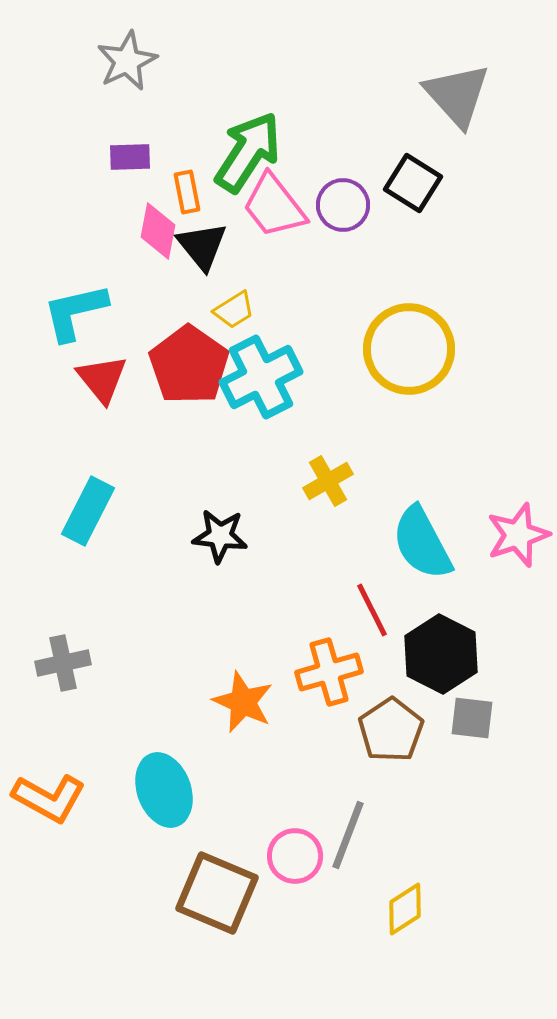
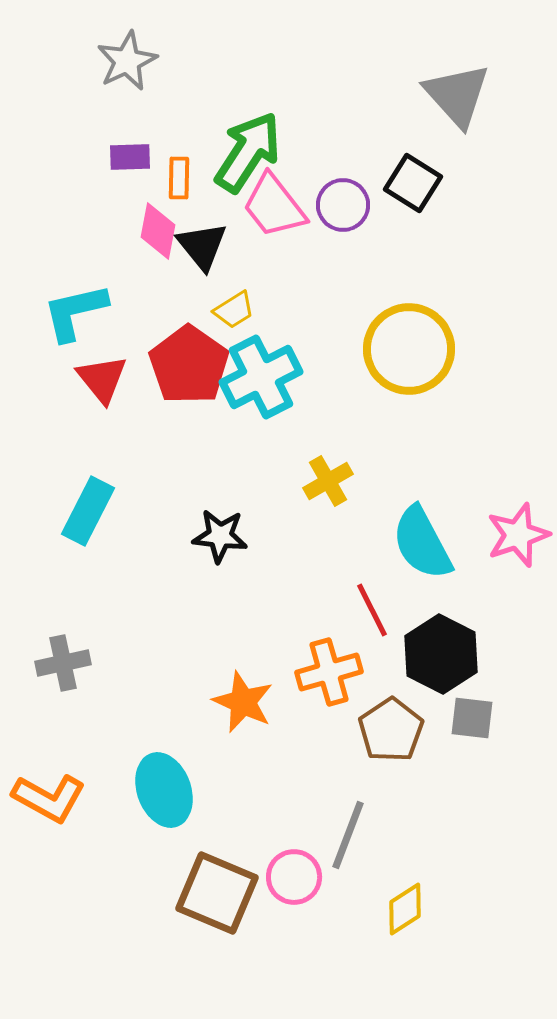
orange rectangle: moved 8 px left, 14 px up; rotated 12 degrees clockwise
pink circle: moved 1 px left, 21 px down
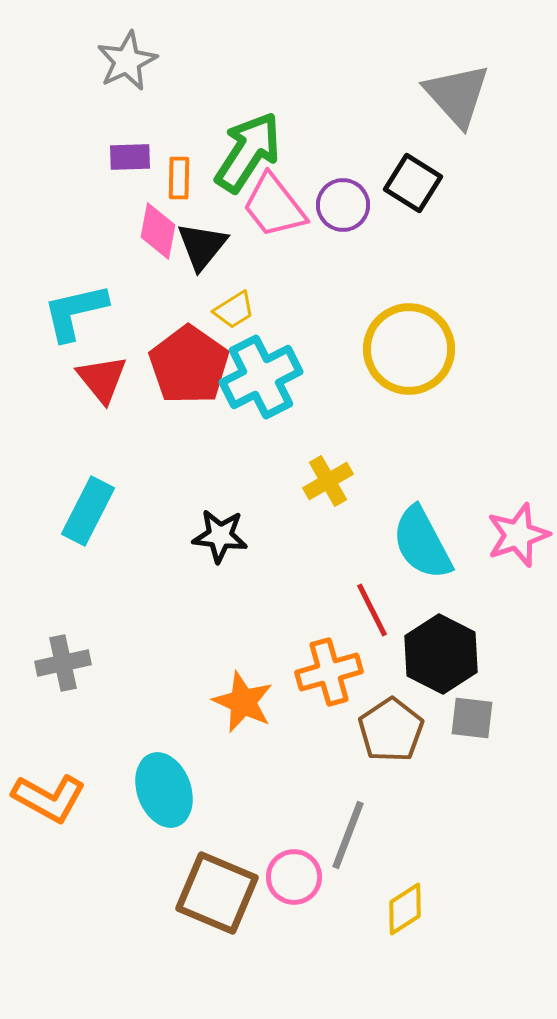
black triangle: rotated 18 degrees clockwise
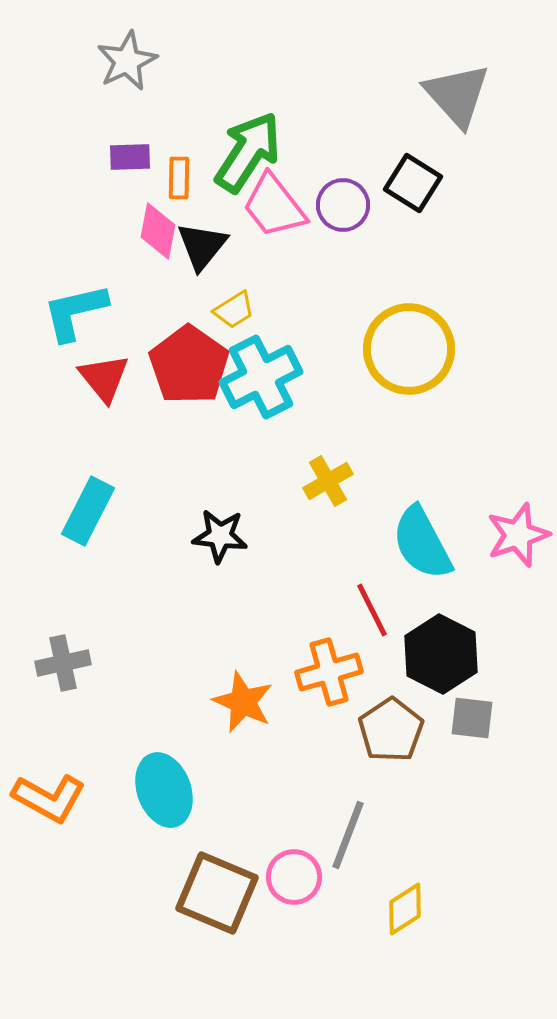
red triangle: moved 2 px right, 1 px up
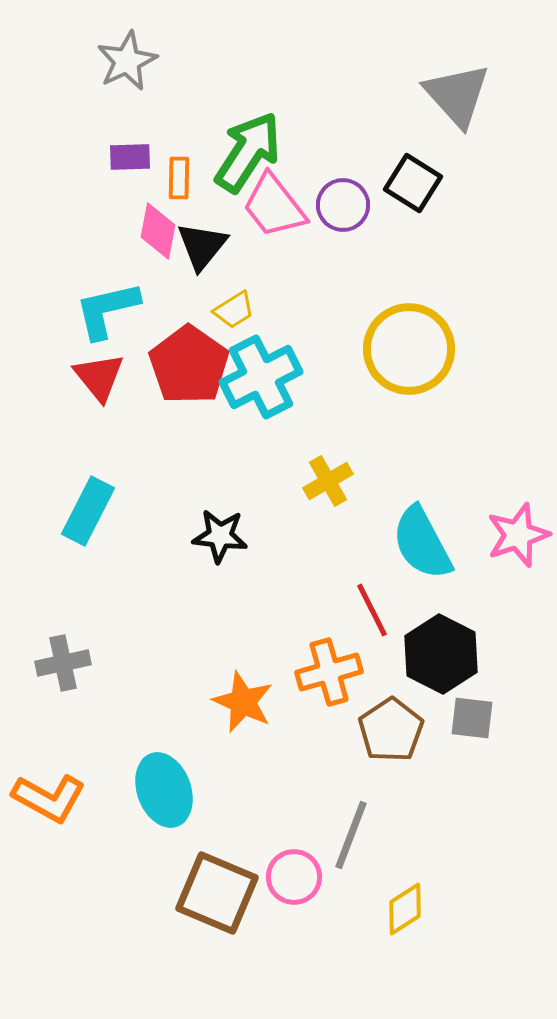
cyan L-shape: moved 32 px right, 2 px up
red triangle: moved 5 px left, 1 px up
gray line: moved 3 px right
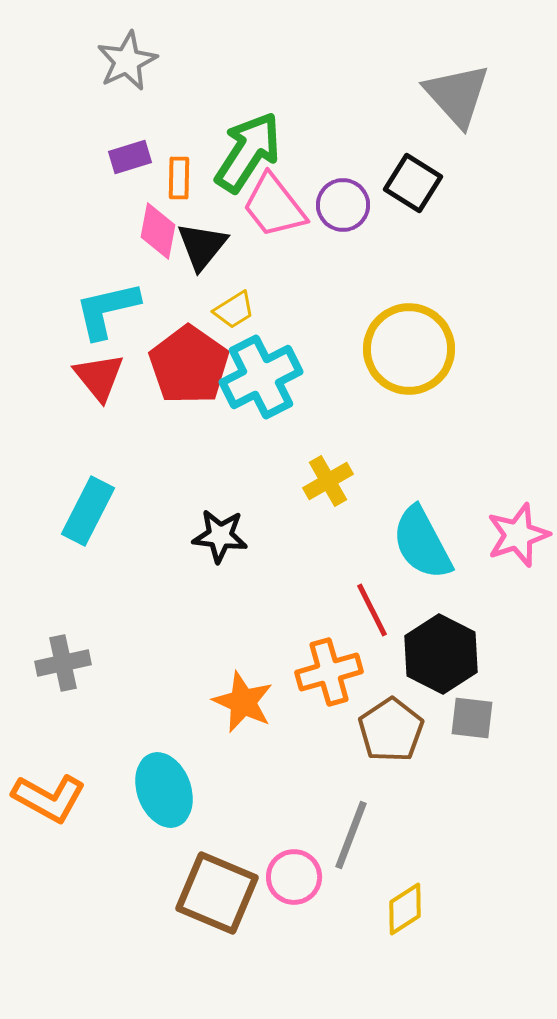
purple rectangle: rotated 15 degrees counterclockwise
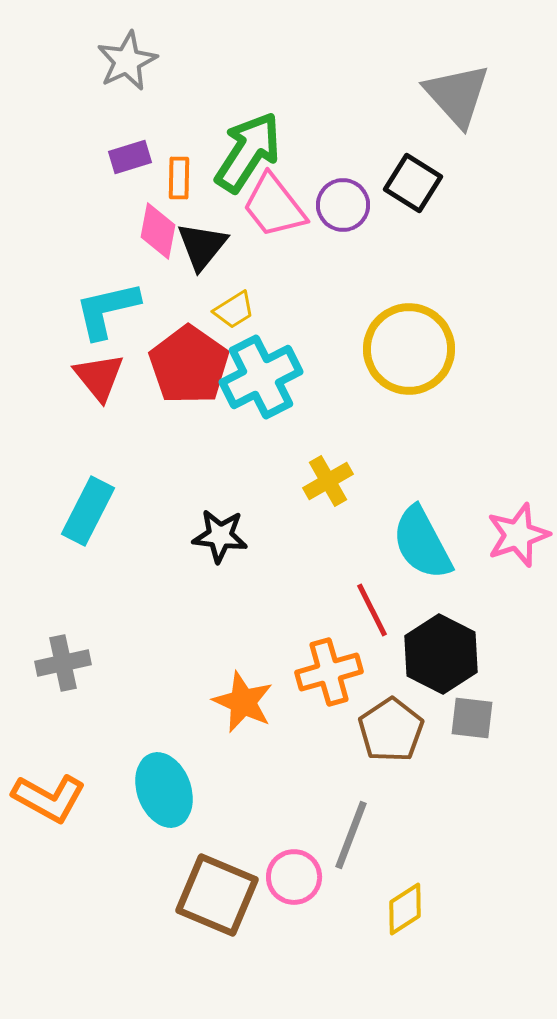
brown square: moved 2 px down
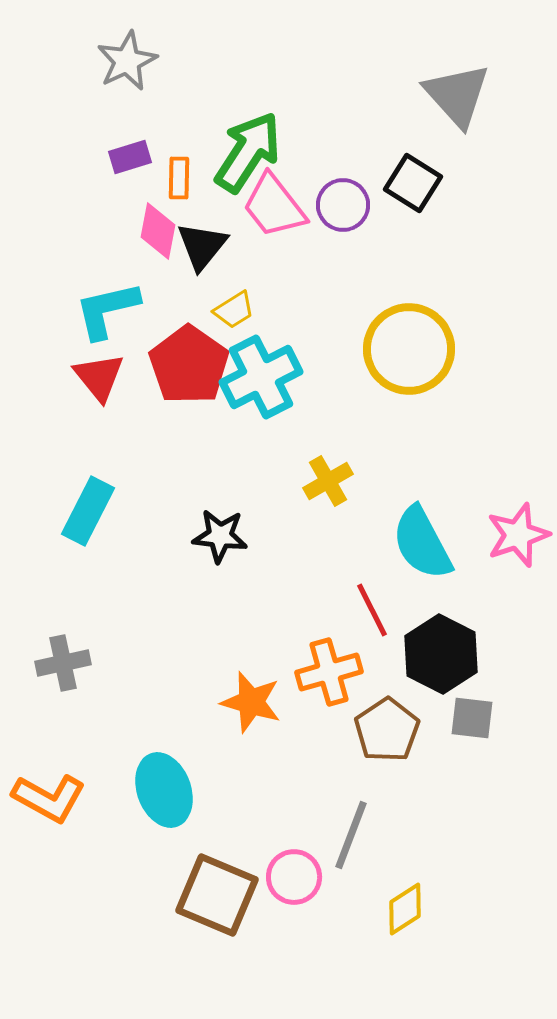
orange star: moved 8 px right; rotated 8 degrees counterclockwise
brown pentagon: moved 4 px left
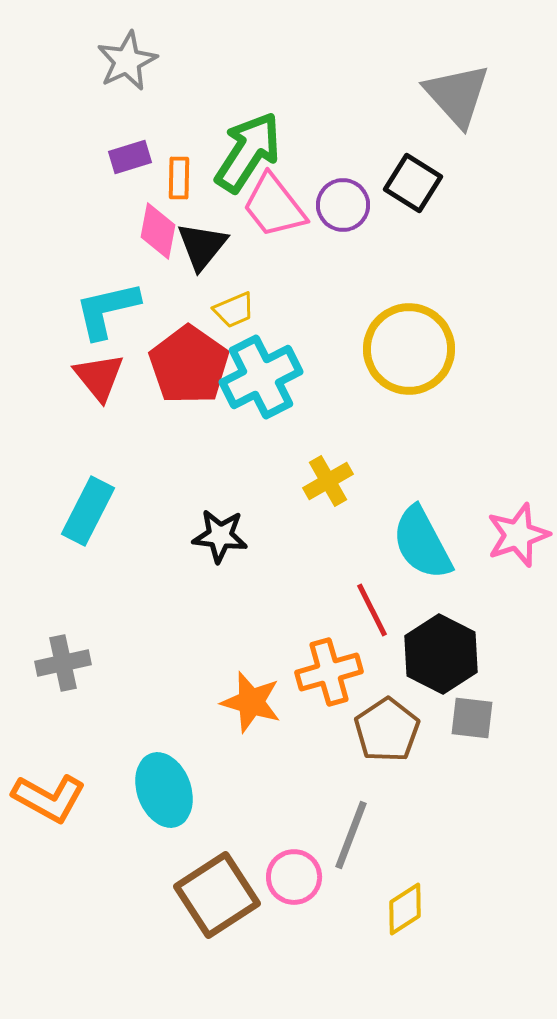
yellow trapezoid: rotated 9 degrees clockwise
brown square: rotated 34 degrees clockwise
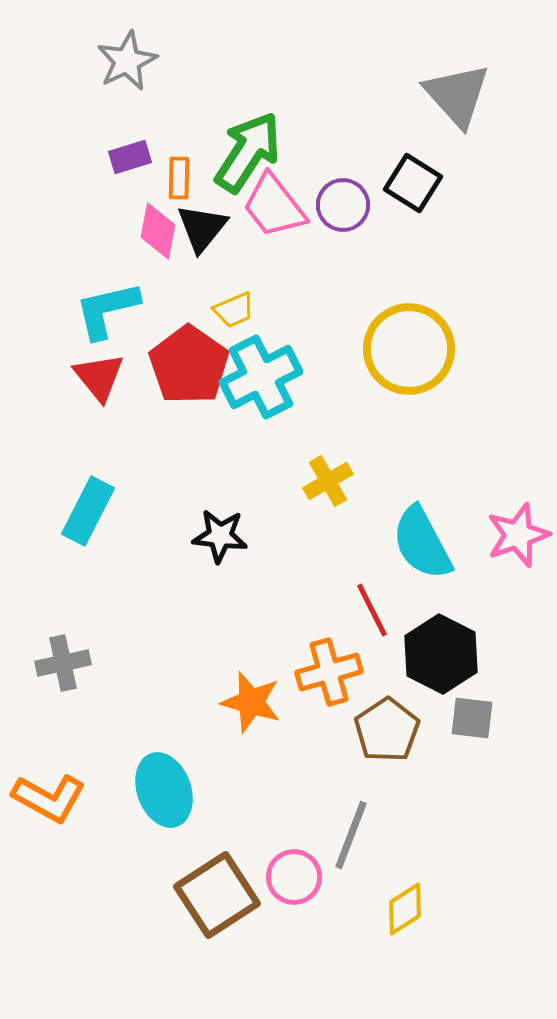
black triangle: moved 18 px up
